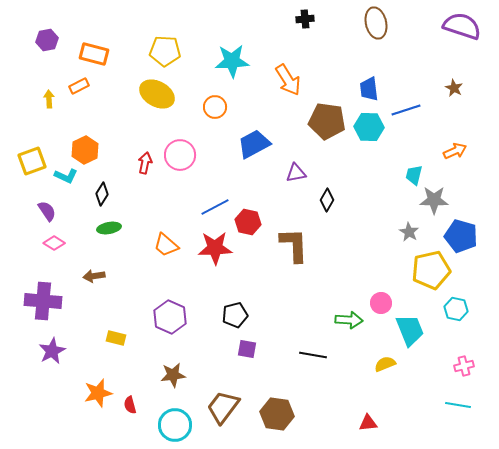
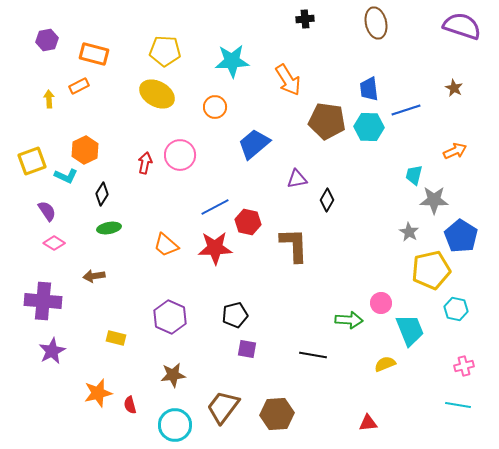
blue trapezoid at (254, 144): rotated 12 degrees counterclockwise
purple triangle at (296, 173): moved 1 px right, 6 px down
blue pentagon at (461, 236): rotated 16 degrees clockwise
brown hexagon at (277, 414): rotated 12 degrees counterclockwise
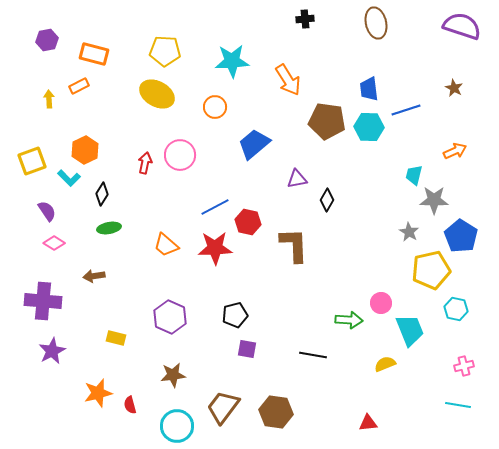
cyan L-shape at (66, 176): moved 3 px right, 2 px down; rotated 20 degrees clockwise
brown hexagon at (277, 414): moved 1 px left, 2 px up; rotated 12 degrees clockwise
cyan circle at (175, 425): moved 2 px right, 1 px down
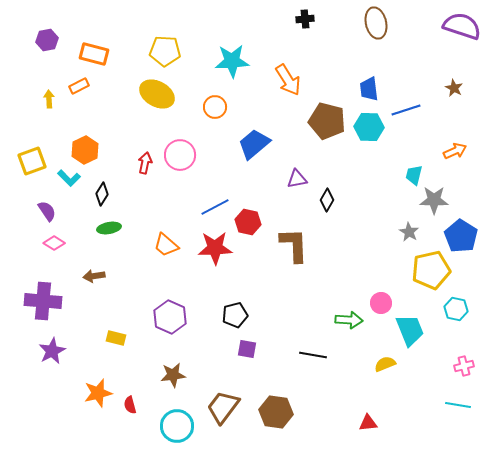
brown pentagon at (327, 121): rotated 6 degrees clockwise
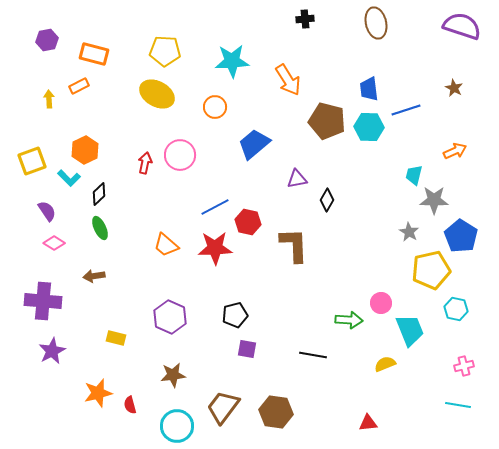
black diamond at (102, 194): moved 3 px left; rotated 15 degrees clockwise
green ellipse at (109, 228): moved 9 px left; rotated 75 degrees clockwise
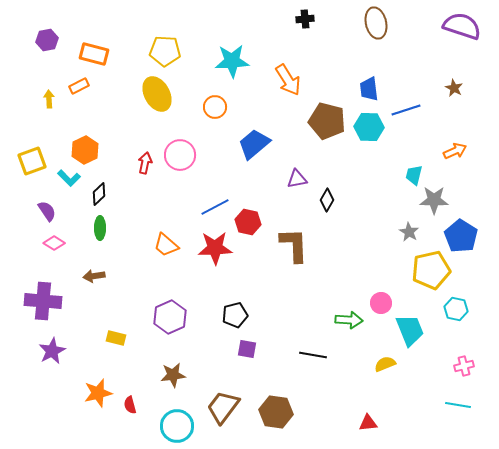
yellow ellipse at (157, 94): rotated 32 degrees clockwise
green ellipse at (100, 228): rotated 25 degrees clockwise
purple hexagon at (170, 317): rotated 12 degrees clockwise
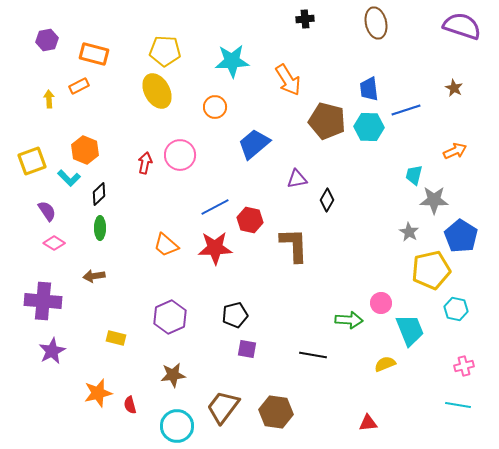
yellow ellipse at (157, 94): moved 3 px up
orange hexagon at (85, 150): rotated 12 degrees counterclockwise
red hexagon at (248, 222): moved 2 px right, 2 px up
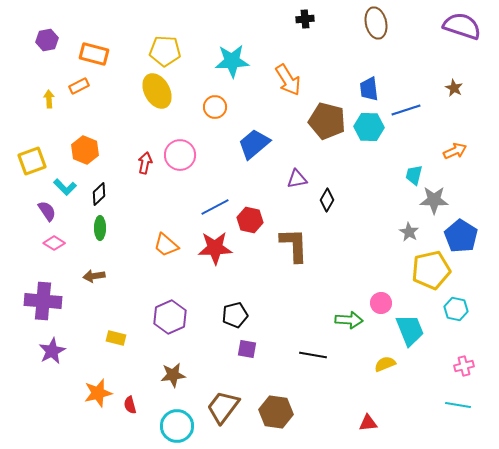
cyan L-shape at (69, 178): moved 4 px left, 9 px down
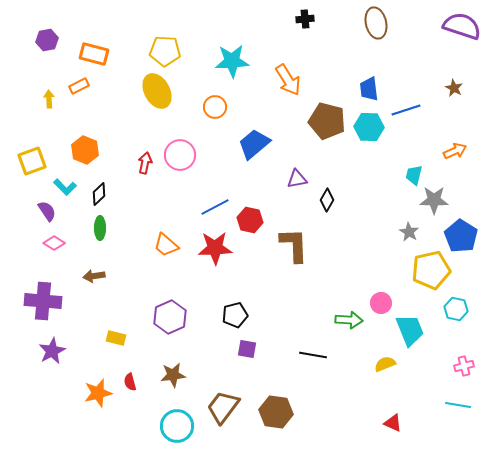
red semicircle at (130, 405): moved 23 px up
red triangle at (368, 423): moved 25 px right; rotated 30 degrees clockwise
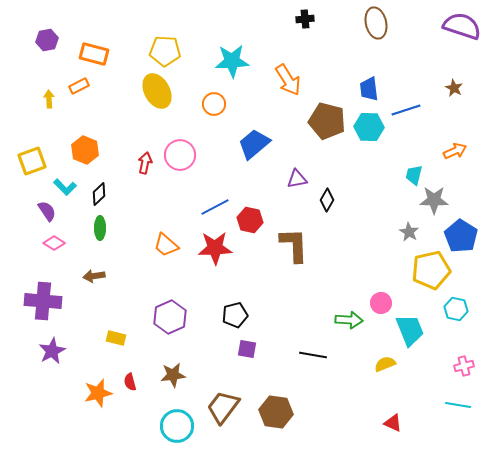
orange circle at (215, 107): moved 1 px left, 3 px up
